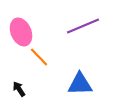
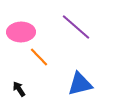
purple line: moved 7 px left, 1 px down; rotated 64 degrees clockwise
pink ellipse: rotated 68 degrees counterclockwise
blue triangle: rotated 12 degrees counterclockwise
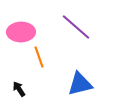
orange line: rotated 25 degrees clockwise
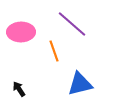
purple line: moved 4 px left, 3 px up
orange line: moved 15 px right, 6 px up
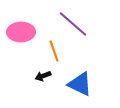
purple line: moved 1 px right
blue triangle: rotated 40 degrees clockwise
black arrow: moved 24 px right, 13 px up; rotated 77 degrees counterclockwise
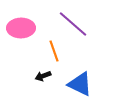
pink ellipse: moved 4 px up
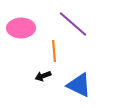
orange line: rotated 15 degrees clockwise
blue triangle: moved 1 px left, 1 px down
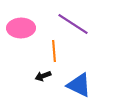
purple line: rotated 8 degrees counterclockwise
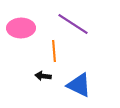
black arrow: rotated 28 degrees clockwise
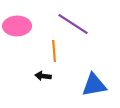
pink ellipse: moved 4 px left, 2 px up
blue triangle: moved 15 px right; rotated 36 degrees counterclockwise
